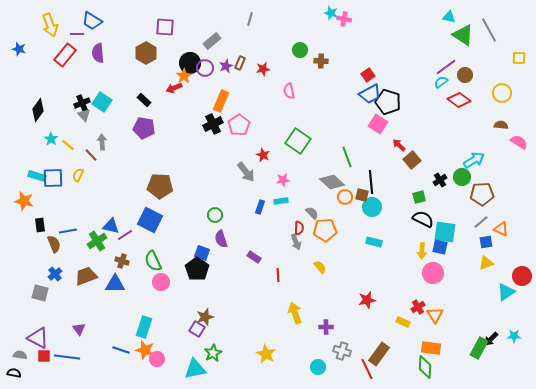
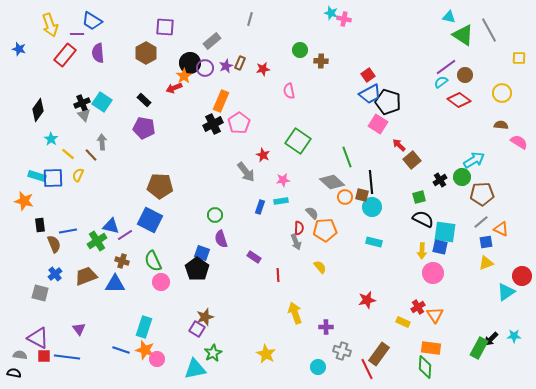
pink pentagon at (239, 125): moved 2 px up
yellow line at (68, 145): moved 9 px down
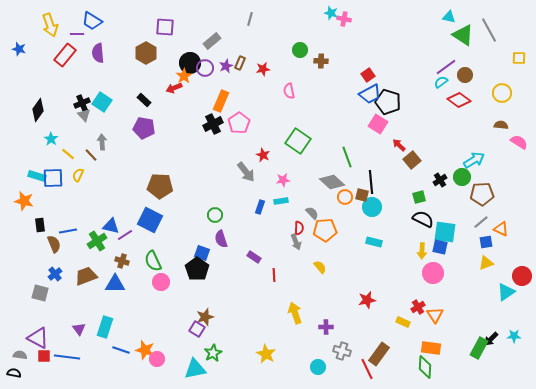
red line at (278, 275): moved 4 px left
cyan rectangle at (144, 327): moved 39 px left
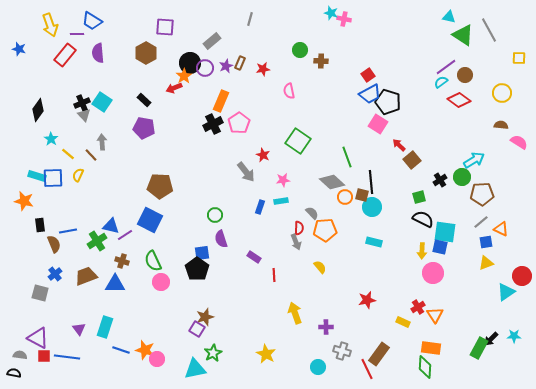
blue square at (202, 253): rotated 28 degrees counterclockwise
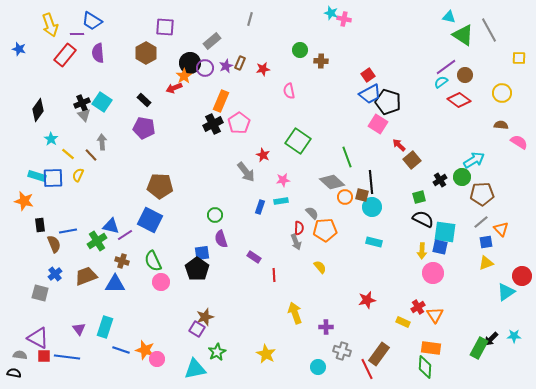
orange triangle at (501, 229): rotated 21 degrees clockwise
green star at (213, 353): moved 4 px right, 1 px up
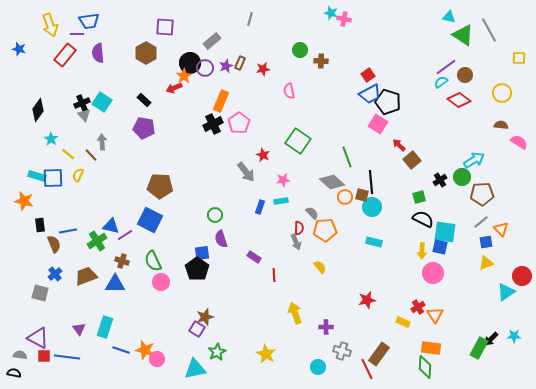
blue trapezoid at (92, 21): moved 3 px left; rotated 40 degrees counterclockwise
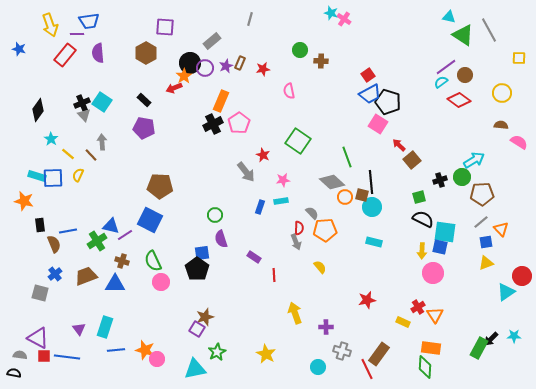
pink cross at (344, 19): rotated 24 degrees clockwise
black cross at (440, 180): rotated 16 degrees clockwise
blue line at (121, 350): moved 5 px left; rotated 24 degrees counterclockwise
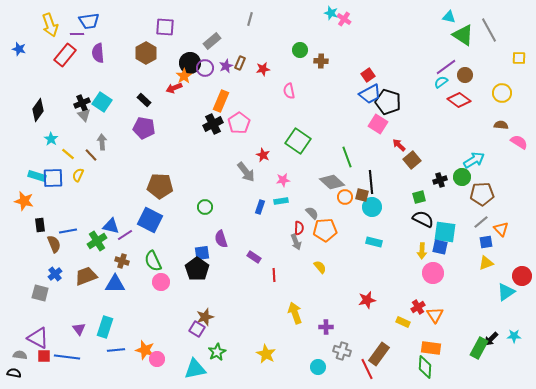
green circle at (215, 215): moved 10 px left, 8 px up
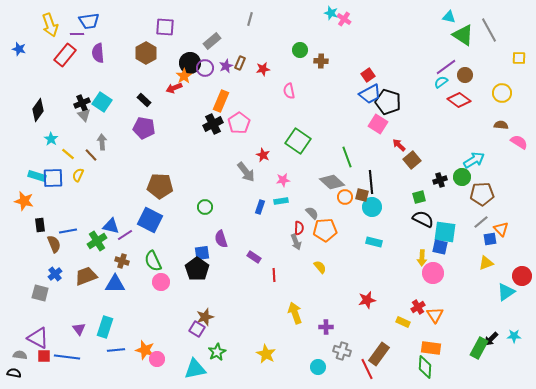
blue square at (486, 242): moved 4 px right, 3 px up
yellow arrow at (422, 251): moved 7 px down
